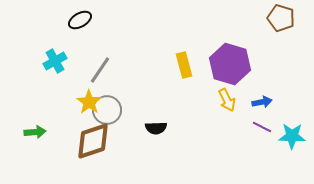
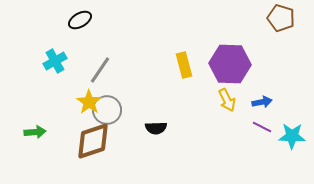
purple hexagon: rotated 15 degrees counterclockwise
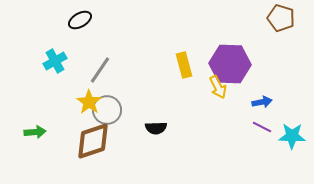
yellow arrow: moved 9 px left, 13 px up
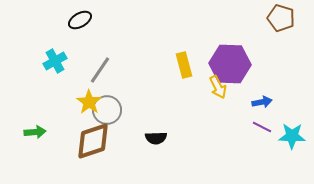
black semicircle: moved 10 px down
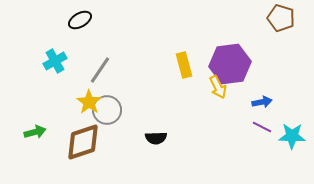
purple hexagon: rotated 9 degrees counterclockwise
green arrow: rotated 10 degrees counterclockwise
brown diamond: moved 10 px left, 1 px down
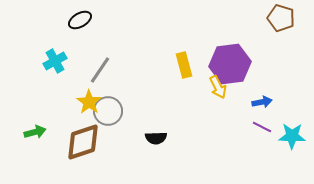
gray circle: moved 1 px right, 1 px down
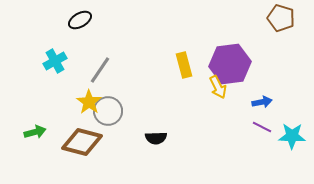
brown diamond: moved 1 px left; rotated 33 degrees clockwise
